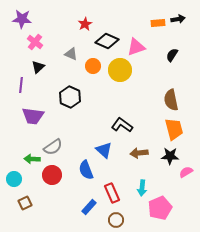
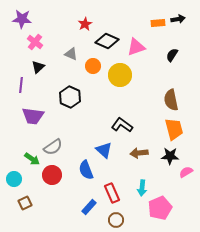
yellow circle: moved 5 px down
green arrow: rotated 147 degrees counterclockwise
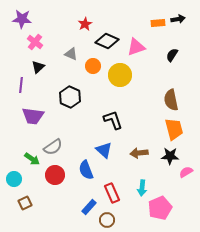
black L-shape: moved 9 px left, 5 px up; rotated 35 degrees clockwise
red circle: moved 3 px right
brown circle: moved 9 px left
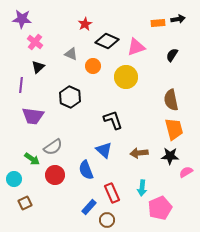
yellow circle: moved 6 px right, 2 px down
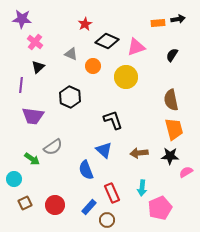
red circle: moved 30 px down
